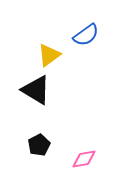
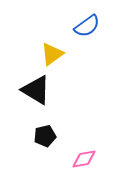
blue semicircle: moved 1 px right, 9 px up
yellow triangle: moved 3 px right, 1 px up
black pentagon: moved 6 px right, 9 px up; rotated 15 degrees clockwise
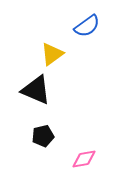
black triangle: rotated 8 degrees counterclockwise
black pentagon: moved 2 px left
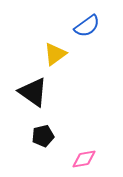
yellow triangle: moved 3 px right
black triangle: moved 3 px left, 2 px down; rotated 12 degrees clockwise
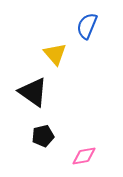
blue semicircle: rotated 148 degrees clockwise
yellow triangle: rotated 35 degrees counterclockwise
pink diamond: moved 3 px up
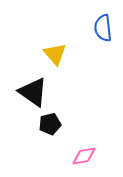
blue semicircle: moved 16 px right, 2 px down; rotated 28 degrees counterclockwise
black pentagon: moved 7 px right, 12 px up
